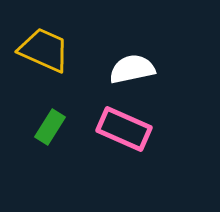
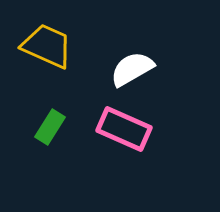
yellow trapezoid: moved 3 px right, 4 px up
white semicircle: rotated 18 degrees counterclockwise
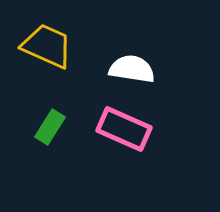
white semicircle: rotated 39 degrees clockwise
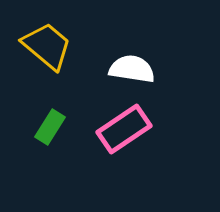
yellow trapezoid: rotated 16 degrees clockwise
pink rectangle: rotated 58 degrees counterclockwise
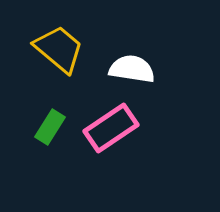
yellow trapezoid: moved 12 px right, 3 px down
pink rectangle: moved 13 px left, 1 px up
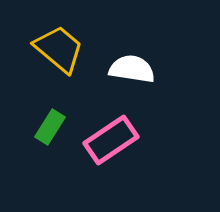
pink rectangle: moved 12 px down
